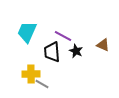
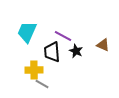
yellow cross: moved 3 px right, 4 px up
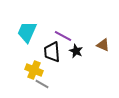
yellow cross: rotated 24 degrees clockwise
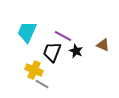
black trapezoid: rotated 25 degrees clockwise
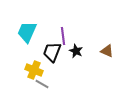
purple line: rotated 54 degrees clockwise
brown triangle: moved 4 px right, 6 px down
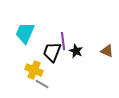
cyan trapezoid: moved 2 px left, 1 px down
purple line: moved 5 px down
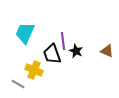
black trapezoid: moved 2 px down; rotated 40 degrees counterclockwise
gray line: moved 24 px left
